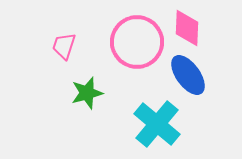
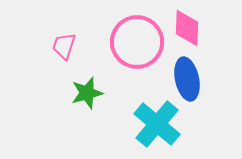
blue ellipse: moved 1 px left, 4 px down; rotated 24 degrees clockwise
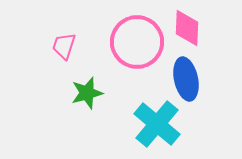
blue ellipse: moved 1 px left
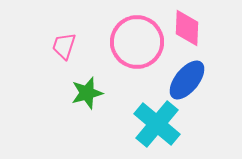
blue ellipse: moved 1 px right, 1 px down; rotated 51 degrees clockwise
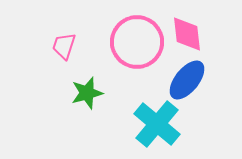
pink diamond: moved 6 px down; rotated 9 degrees counterclockwise
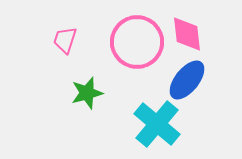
pink trapezoid: moved 1 px right, 6 px up
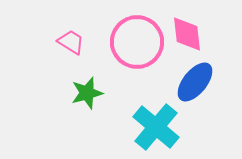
pink trapezoid: moved 6 px right, 2 px down; rotated 104 degrees clockwise
blue ellipse: moved 8 px right, 2 px down
cyan cross: moved 1 px left, 3 px down
